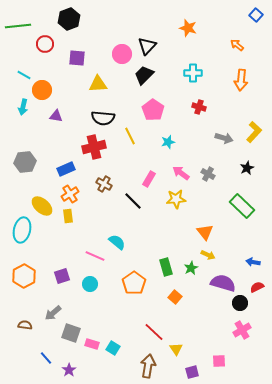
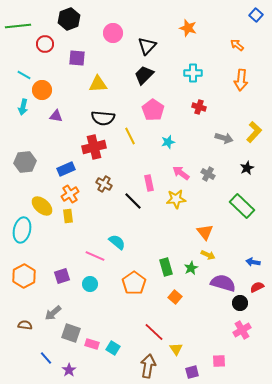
pink circle at (122, 54): moved 9 px left, 21 px up
pink rectangle at (149, 179): moved 4 px down; rotated 42 degrees counterclockwise
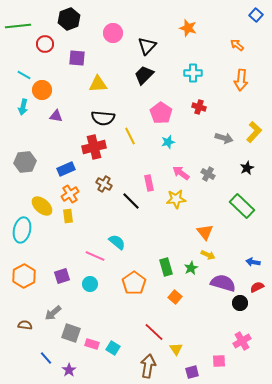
pink pentagon at (153, 110): moved 8 px right, 3 px down
black line at (133, 201): moved 2 px left
pink cross at (242, 330): moved 11 px down
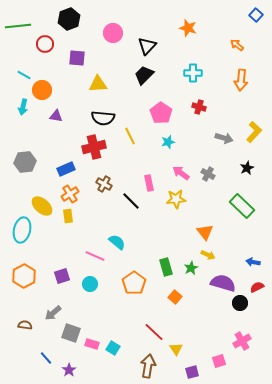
pink square at (219, 361): rotated 16 degrees counterclockwise
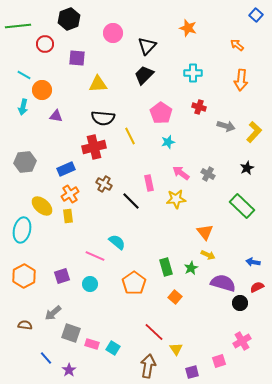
gray arrow at (224, 138): moved 2 px right, 12 px up
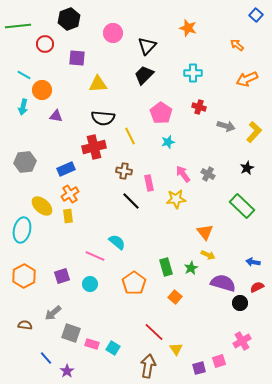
orange arrow at (241, 80): moved 6 px right, 1 px up; rotated 60 degrees clockwise
pink arrow at (181, 173): moved 2 px right, 1 px down; rotated 18 degrees clockwise
brown cross at (104, 184): moved 20 px right, 13 px up; rotated 21 degrees counterclockwise
purple star at (69, 370): moved 2 px left, 1 px down
purple square at (192, 372): moved 7 px right, 4 px up
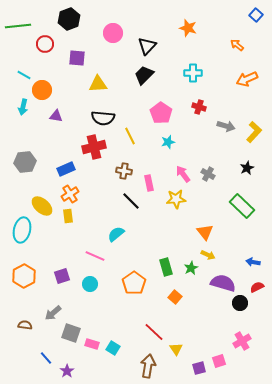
cyan semicircle at (117, 242): moved 1 px left, 8 px up; rotated 78 degrees counterclockwise
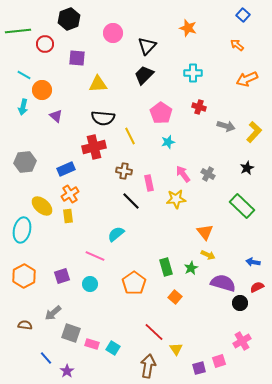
blue square at (256, 15): moved 13 px left
green line at (18, 26): moved 5 px down
purple triangle at (56, 116): rotated 32 degrees clockwise
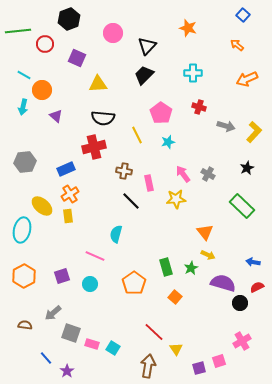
purple square at (77, 58): rotated 18 degrees clockwise
yellow line at (130, 136): moved 7 px right, 1 px up
cyan semicircle at (116, 234): rotated 36 degrees counterclockwise
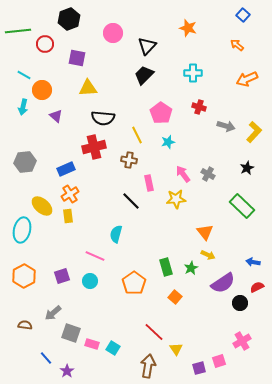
purple square at (77, 58): rotated 12 degrees counterclockwise
yellow triangle at (98, 84): moved 10 px left, 4 px down
brown cross at (124, 171): moved 5 px right, 11 px up
purple semicircle at (223, 283): rotated 130 degrees clockwise
cyan circle at (90, 284): moved 3 px up
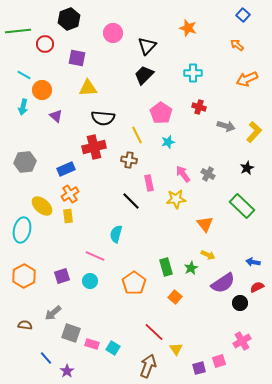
orange triangle at (205, 232): moved 8 px up
brown arrow at (148, 366): rotated 10 degrees clockwise
